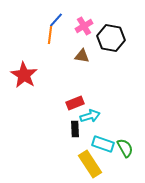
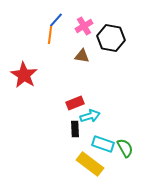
yellow rectangle: rotated 20 degrees counterclockwise
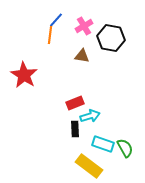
yellow rectangle: moved 1 px left, 2 px down
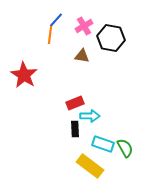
cyan arrow: rotated 18 degrees clockwise
yellow rectangle: moved 1 px right
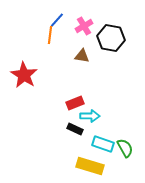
blue line: moved 1 px right
black rectangle: rotated 63 degrees counterclockwise
yellow rectangle: rotated 20 degrees counterclockwise
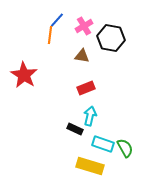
red rectangle: moved 11 px right, 15 px up
cyan arrow: rotated 78 degrees counterclockwise
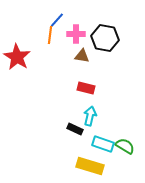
pink cross: moved 8 px left, 8 px down; rotated 30 degrees clockwise
black hexagon: moved 6 px left
red star: moved 7 px left, 18 px up
red rectangle: rotated 36 degrees clockwise
green semicircle: moved 2 px up; rotated 30 degrees counterclockwise
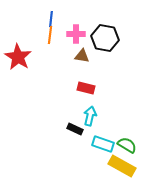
blue line: moved 6 px left, 1 px up; rotated 35 degrees counterclockwise
red star: moved 1 px right
green semicircle: moved 2 px right, 1 px up
yellow rectangle: moved 32 px right; rotated 12 degrees clockwise
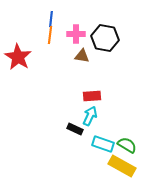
red rectangle: moved 6 px right, 8 px down; rotated 18 degrees counterclockwise
cyan arrow: rotated 12 degrees clockwise
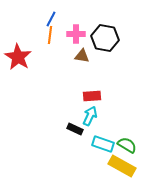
blue line: rotated 21 degrees clockwise
